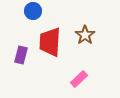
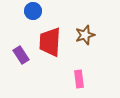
brown star: rotated 18 degrees clockwise
purple rectangle: rotated 48 degrees counterclockwise
pink rectangle: rotated 54 degrees counterclockwise
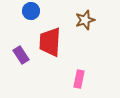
blue circle: moved 2 px left
brown star: moved 15 px up
pink rectangle: rotated 18 degrees clockwise
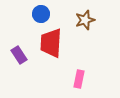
blue circle: moved 10 px right, 3 px down
red trapezoid: moved 1 px right, 1 px down
purple rectangle: moved 2 px left
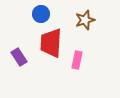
purple rectangle: moved 2 px down
pink rectangle: moved 2 px left, 19 px up
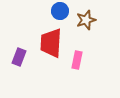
blue circle: moved 19 px right, 3 px up
brown star: moved 1 px right
purple rectangle: rotated 54 degrees clockwise
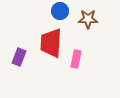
brown star: moved 2 px right, 1 px up; rotated 18 degrees clockwise
pink rectangle: moved 1 px left, 1 px up
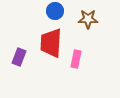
blue circle: moved 5 px left
